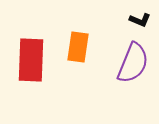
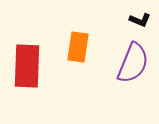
red rectangle: moved 4 px left, 6 px down
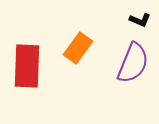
orange rectangle: moved 1 px down; rotated 28 degrees clockwise
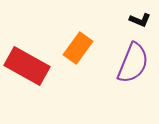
red rectangle: rotated 63 degrees counterclockwise
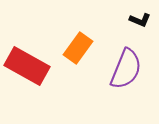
purple semicircle: moved 7 px left, 6 px down
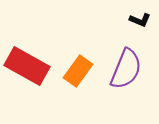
orange rectangle: moved 23 px down
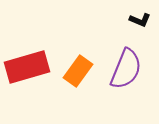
red rectangle: moved 1 px down; rotated 45 degrees counterclockwise
